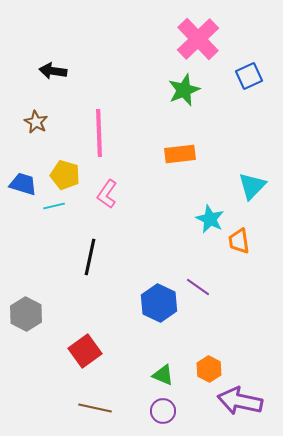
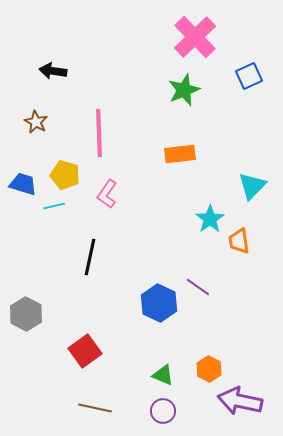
pink cross: moved 3 px left, 2 px up
cyan star: rotated 12 degrees clockwise
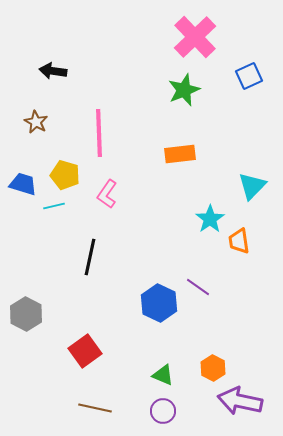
orange hexagon: moved 4 px right, 1 px up
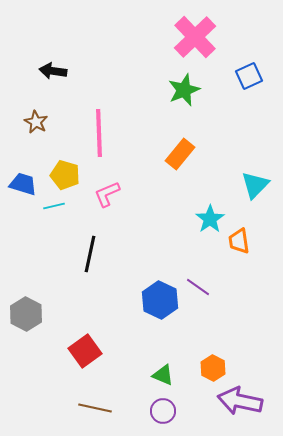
orange rectangle: rotated 44 degrees counterclockwise
cyan triangle: moved 3 px right, 1 px up
pink L-shape: rotated 32 degrees clockwise
black line: moved 3 px up
blue hexagon: moved 1 px right, 3 px up
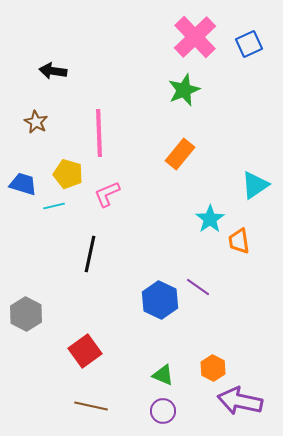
blue square: moved 32 px up
yellow pentagon: moved 3 px right, 1 px up
cyan triangle: rotated 12 degrees clockwise
brown line: moved 4 px left, 2 px up
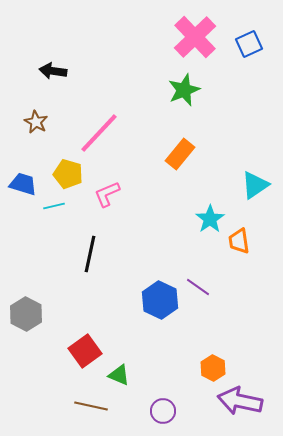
pink line: rotated 45 degrees clockwise
green triangle: moved 44 px left
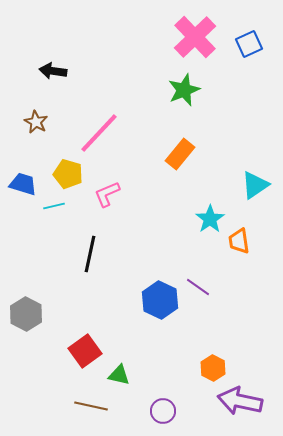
green triangle: rotated 10 degrees counterclockwise
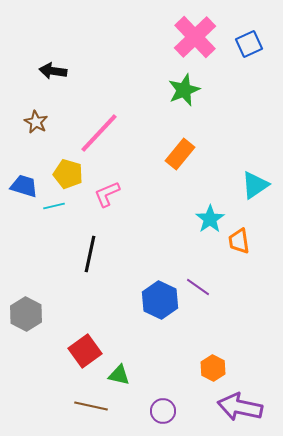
blue trapezoid: moved 1 px right, 2 px down
purple arrow: moved 6 px down
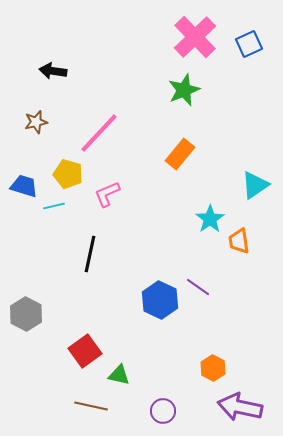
brown star: rotated 30 degrees clockwise
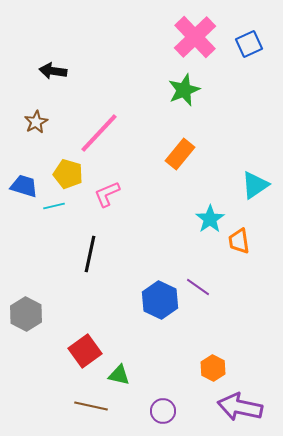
brown star: rotated 15 degrees counterclockwise
